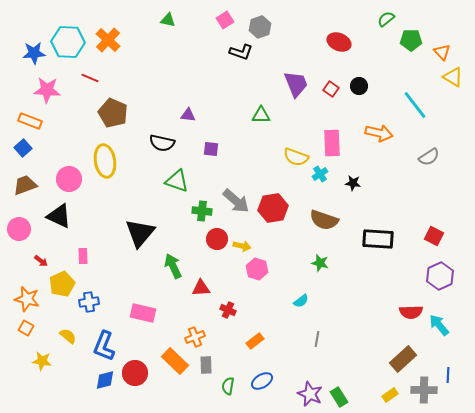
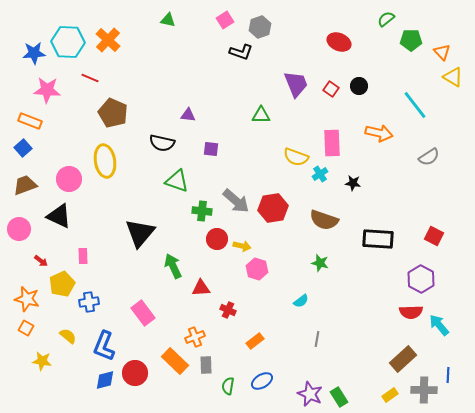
purple hexagon at (440, 276): moved 19 px left, 3 px down; rotated 8 degrees counterclockwise
pink rectangle at (143, 313): rotated 40 degrees clockwise
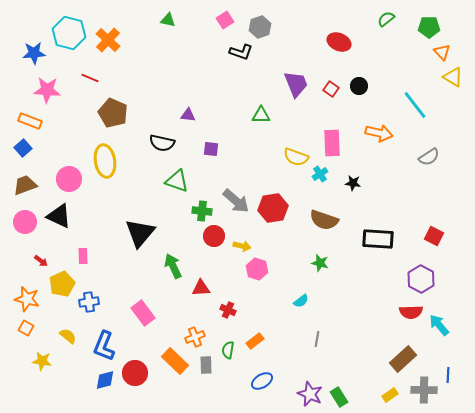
green pentagon at (411, 40): moved 18 px right, 13 px up
cyan hexagon at (68, 42): moved 1 px right, 9 px up; rotated 12 degrees clockwise
pink circle at (19, 229): moved 6 px right, 7 px up
red circle at (217, 239): moved 3 px left, 3 px up
green semicircle at (228, 386): moved 36 px up
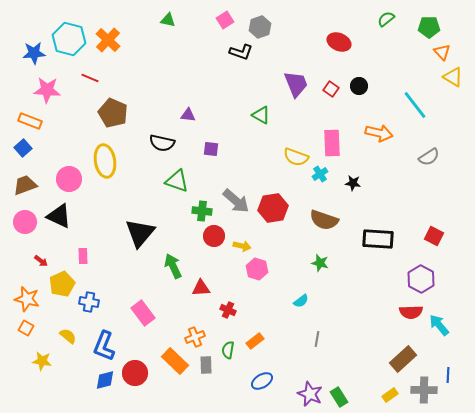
cyan hexagon at (69, 33): moved 6 px down
green triangle at (261, 115): rotated 30 degrees clockwise
blue cross at (89, 302): rotated 18 degrees clockwise
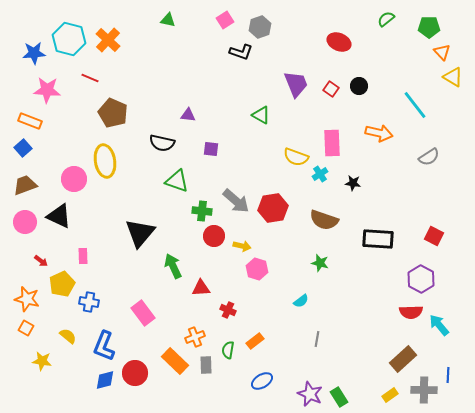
pink circle at (69, 179): moved 5 px right
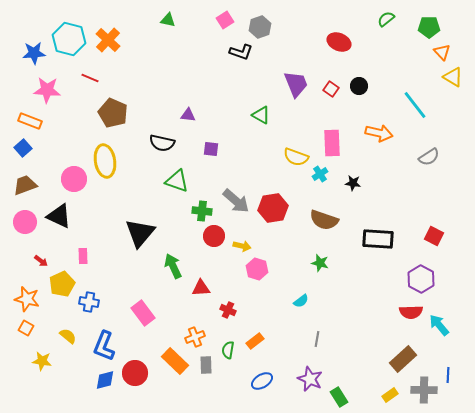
purple star at (310, 394): moved 15 px up
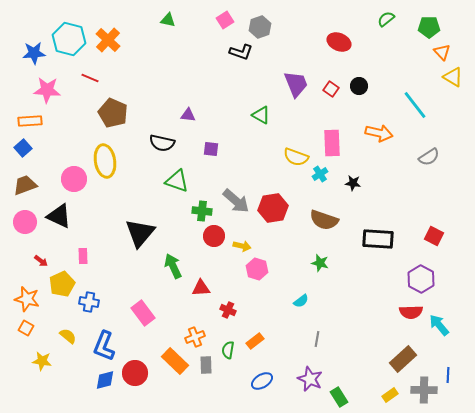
orange rectangle at (30, 121): rotated 25 degrees counterclockwise
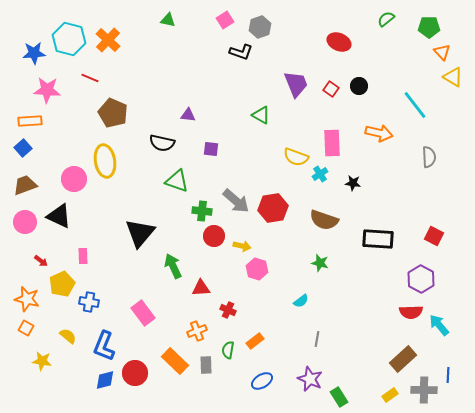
gray semicircle at (429, 157): rotated 60 degrees counterclockwise
orange cross at (195, 337): moved 2 px right, 6 px up
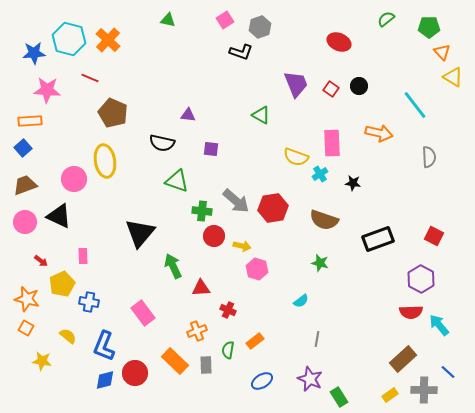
black rectangle at (378, 239): rotated 24 degrees counterclockwise
blue line at (448, 375): moved 3 px up; rotated 49 degrees counterclockwise
